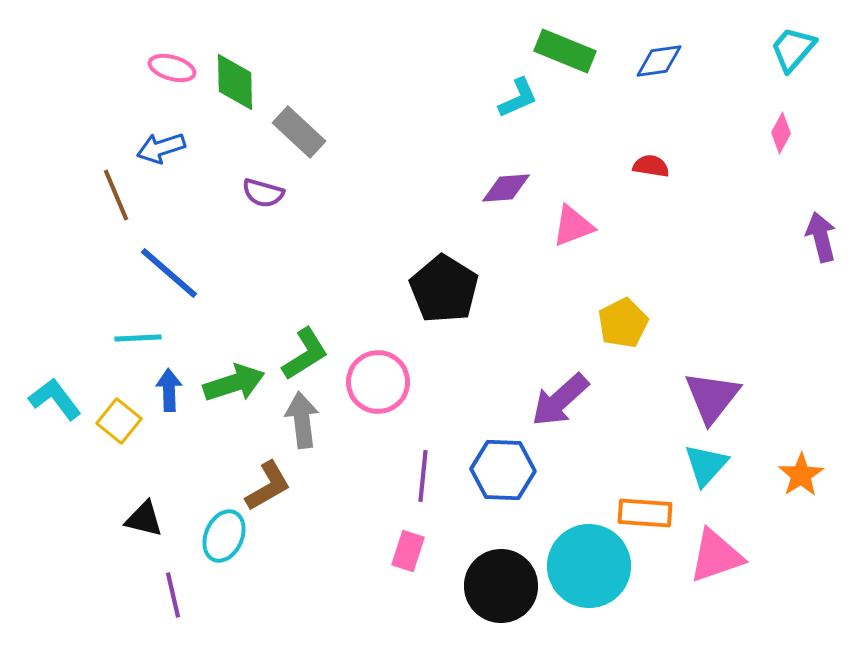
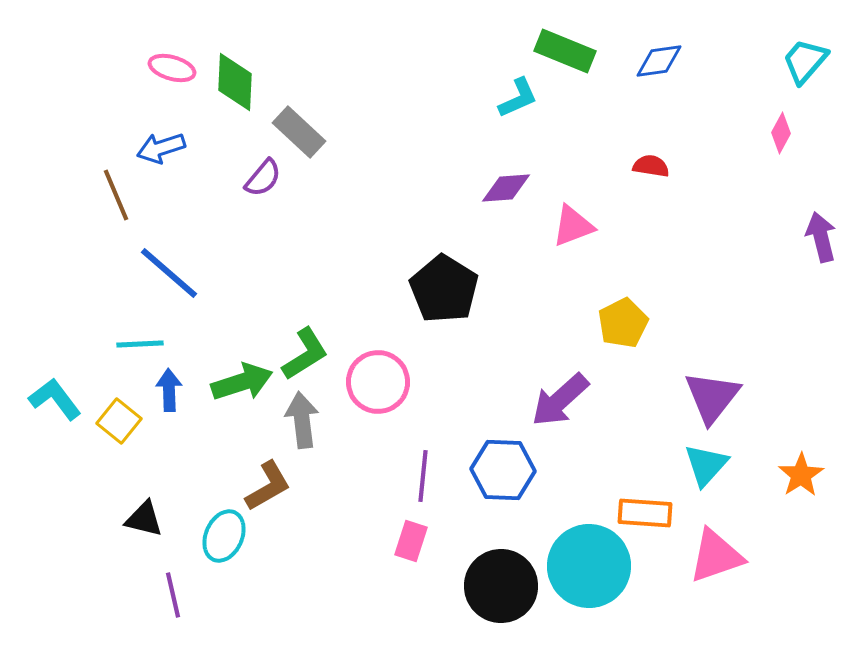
cyan trapezoid at (793, 49): moved 12 px right, 12 px down
green diamond at (235, 82): rotated 4 degrees clockwise
purple semicircle at (263, 193): moved 15 px up; rotated 66 degrees counterclockwise
cyan line at (138, 338): moved 2 px right, 6 px down
green arrow at (234, 383): moved 8 px right, 1 px up
pink rectangle at (408, 551): moved 3 px right, 10 px up
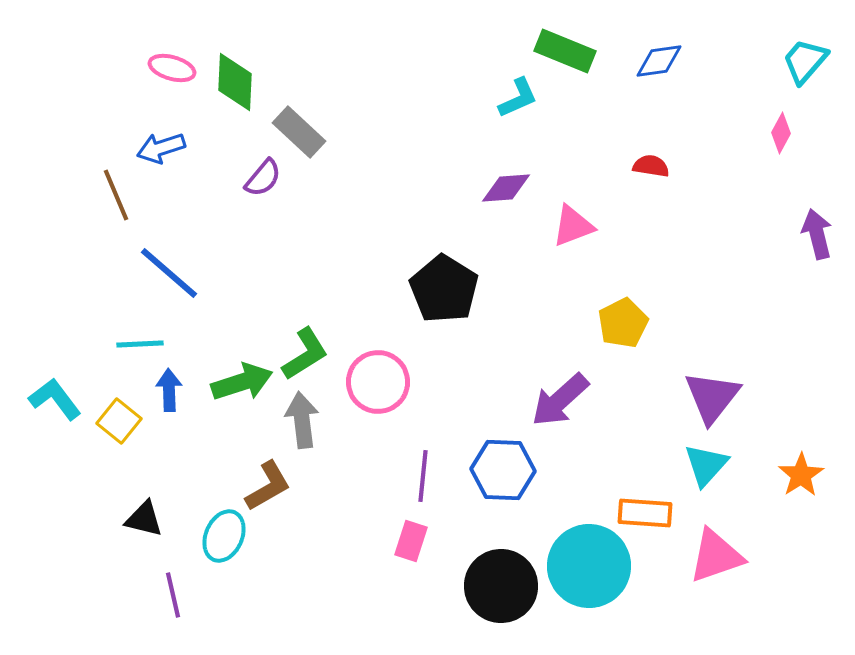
purple arrow at (821, 237): moved 4 px left, 3 px up
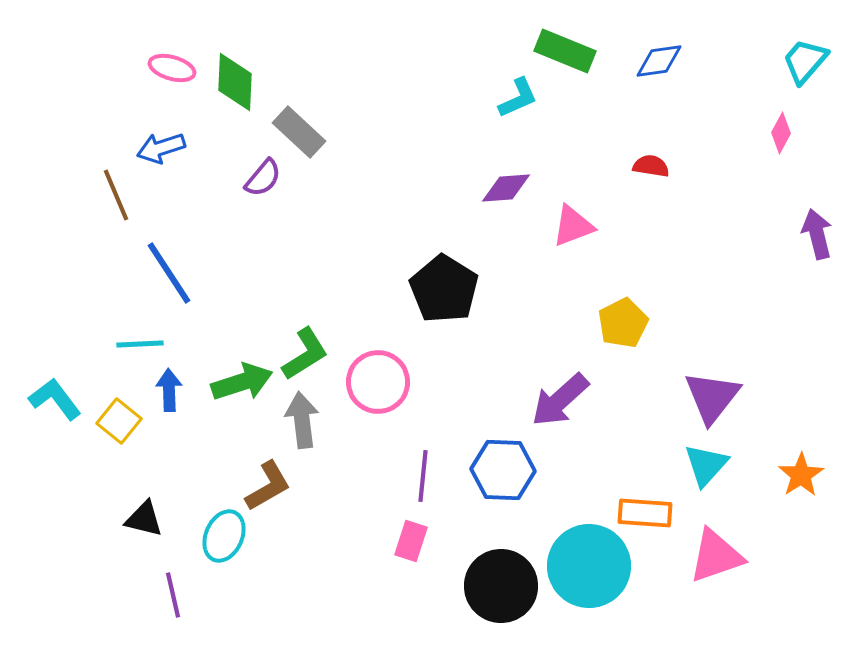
blue line at (169, 273): rotated 16 degrees clockwise
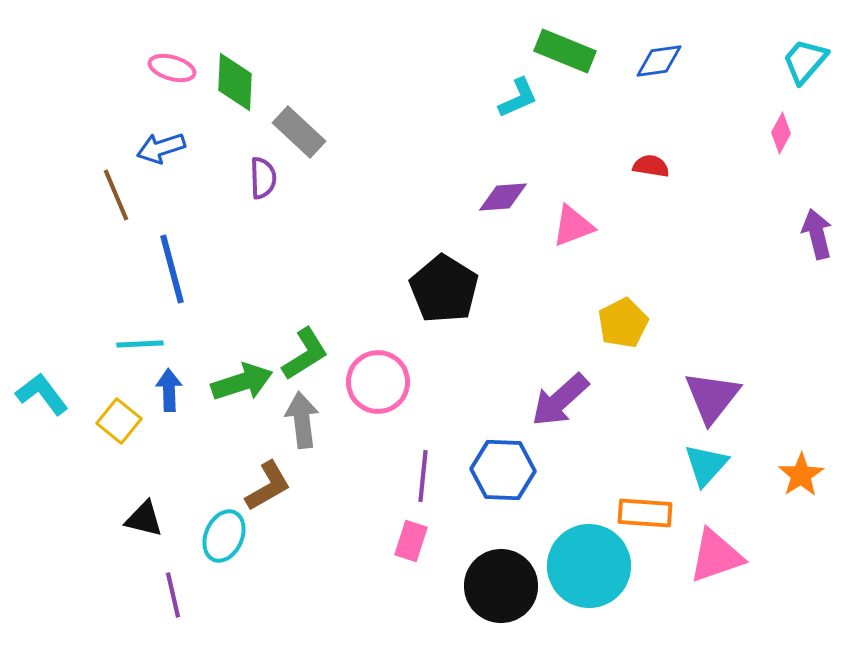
purple semicircle at (263, 178): rotated 42 degrees counterclockwise
purple diamond at (506, 188): moved 3 px left, 9 px down
blue line at (169, 273): moved 3 px right, 4 px up; rotated 18 degrees clockwise
cyan L-shape at (55, 399): moved 13 px left, 5 px up
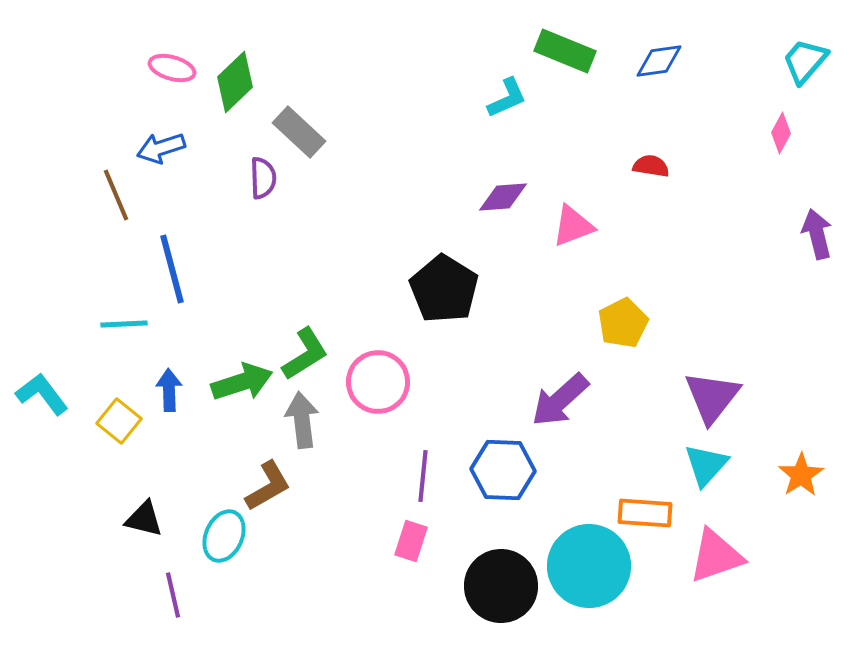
green diamond at (235, 82): rotated 44 degrees clockwise
cyan L-shape at (518, 98): moved 11 px left
cyan line at (140, 344): moved 16 px left, 20 px up
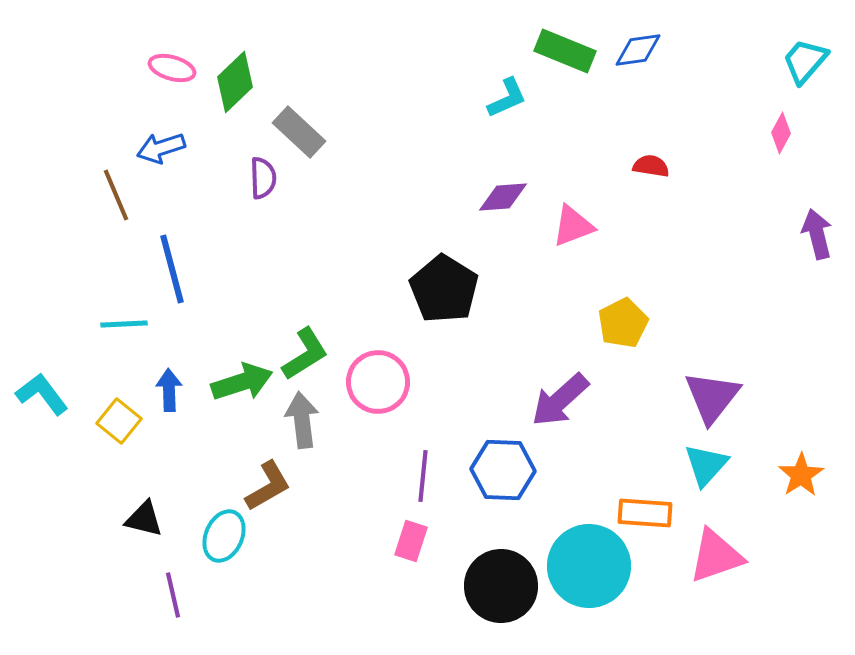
blue diamond at (659, 61): moved 21 px left, 11 px up
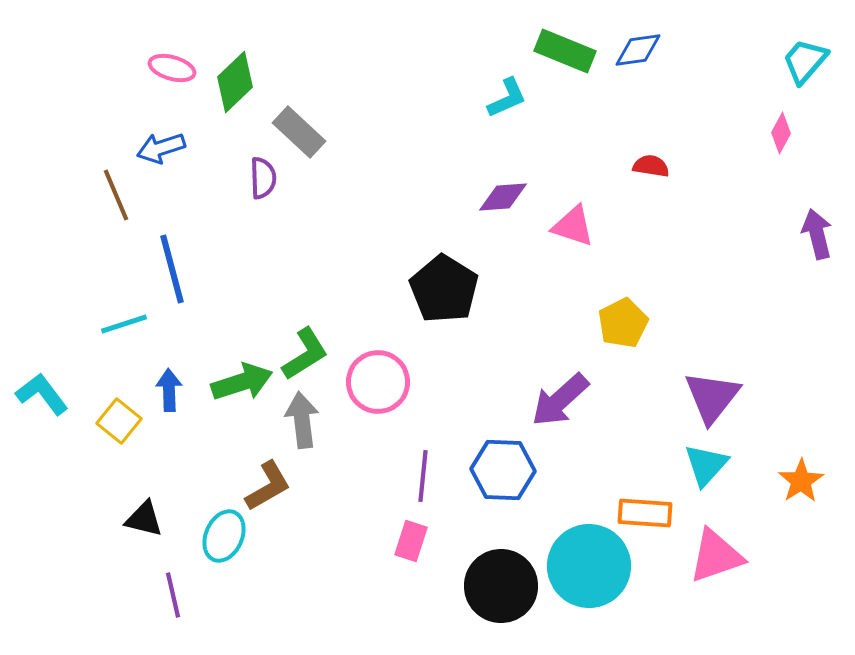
pink triangle at (573, 226): rotated 39 degrees clockwise
cyan line at (124, 324): rotated 15 degrees counterclockwise
orange star at (801, 475): moved 6 px down
